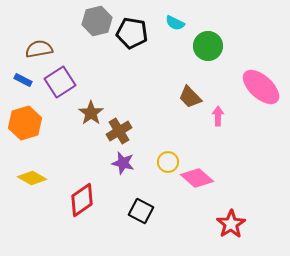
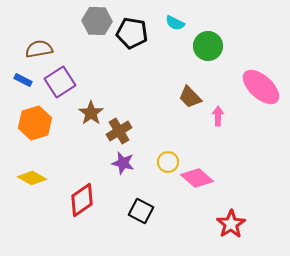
gray hexagon: rotated 16 degrees clockwise
orange hexagon: moved 10 px right
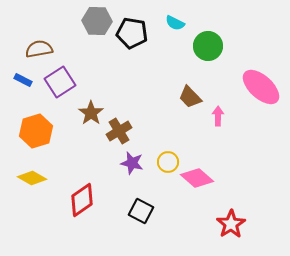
orange hexagon: moved 1 px right, 8 px down
purple star: moved 9 px right
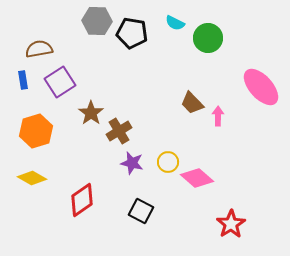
green circle: moved 8 px up
blue rectangle: rotated 54 degrees clockwise
pink ellipse: rotated 6 degrees clockwise
brown trapezoid: moved 2 px right, 6 px down
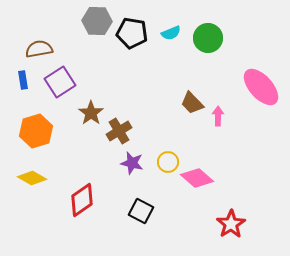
cyan semicircle: moved 4 px left, 10 px down; rotated 48 degrees counterclockwise
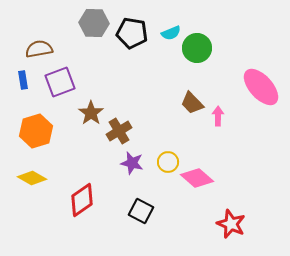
gray hexagon: moved 3 px left, 2 px down
green circle: moved 11 px left, 10 px down
purple square: rotated 12 degrees clockwise
red star: rotated 16 degrees counterclockwise
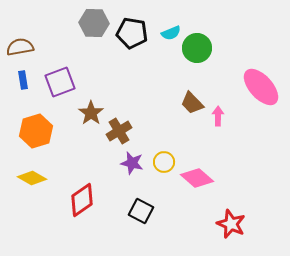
brown semicircle: moved 19 px left, 2 px up
yellow circle: moved 4 px left
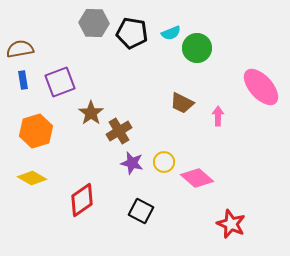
brown semicircle: moved 2 px down
brown trapezoid: moved 10 px left; rotated 20 degrees counterclockwise
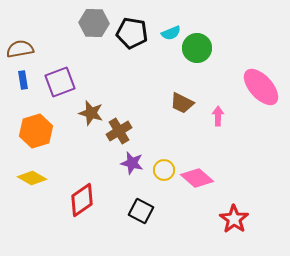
brown star: rotated 20 degrees counterclockwise
yellow circle: moved 8 px down
red star: moved 3 px right, 5 px up; rotated 12 degrees clockwise
